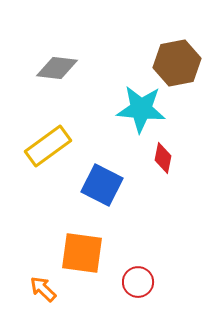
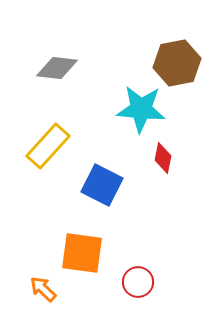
yellow rectangle: rotated 12 degrees counterclockwise
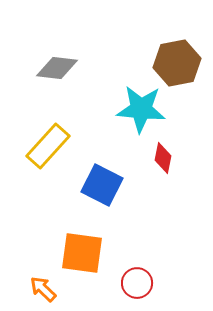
red circle: moved 1 px left, 1 px down
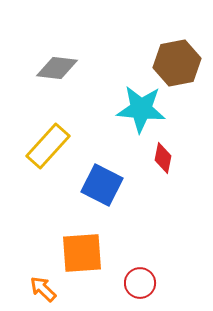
orange square: rotated 12 degrees counterclockwise
red circle: moved 3 px right
